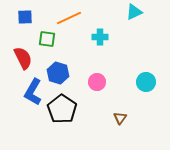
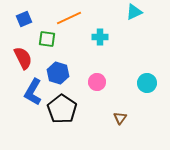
blue square: moved 1 px left, 2 px down; rotated 21 degrees counterclockwise
cyan circle: moved 1 px right, 1 px down
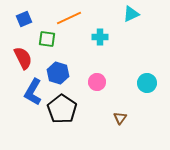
cyan triangle: moved 3 px left, 2 px down
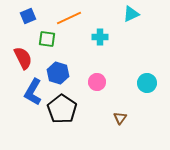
blue square: moved 4 px right, 3 px up
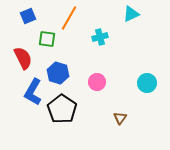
orange line: rotated 35 degrees counterclockwise
cyan cross: rotated 14 degrees counterclockwise
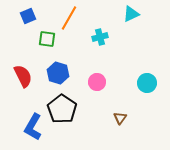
red semicircle: moved 18 px down
blue L-shape: moved 35 px down
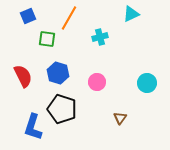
black pentagon: rotated 16 degrees counterclockwise
blue L-shape: rotated 12 degrees counterclockwise
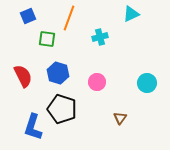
orange line: rotated 10 degrees counterclockwise
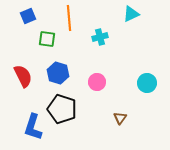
orange line: rotated 25 degrees counterclockwise
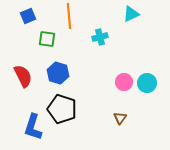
orange line: moved 2 px up
pink circle: moved 27 px right
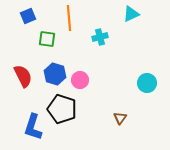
orange line: moved 2 px down
blue hexagon: moved 3 px left, 1 px down
pink circle: moved 44 px left, 2 px up
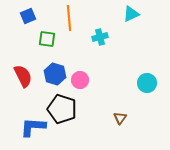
blue L-shape: rotated 76 degrees clockwise
